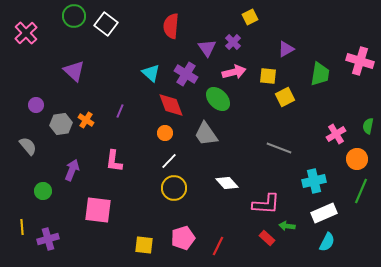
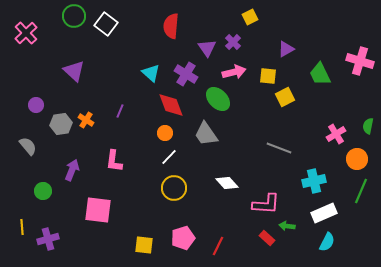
green trapezoid at (320, 74): rotated 145 degrees clockwise
white line at (169, 161): moved 4 px up
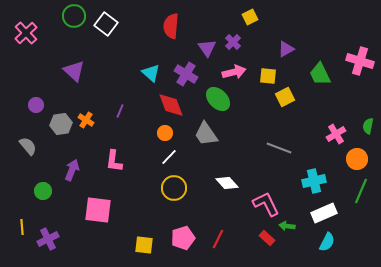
pink L-shape at (266, 204): rotated 120 degrees counterclockwise
purple cross at (48, 239): rotated 10 degrees counterclockwise
red line at (218, 246): moved 7 px up
